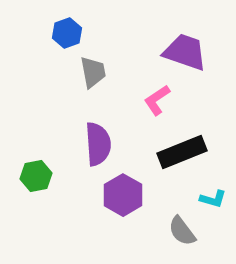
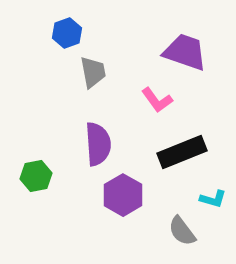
pink L-shape: rotated 92 degrees counterclockwise
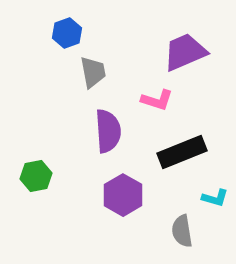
purple trapezoid: rotated 42 degrees counterclockwise
pink L-shape: rotated 36 degrees counterclockwise
purple semicircle: moved 10 px right, 13 px up
cyan L-shape: moved 2 px right, 1 px up
gray semicircle: rotated 28 degrees clockwise
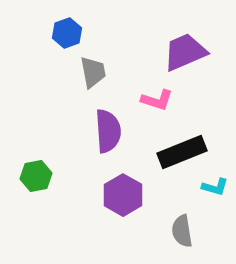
cyan L-shape: moved 11 px up
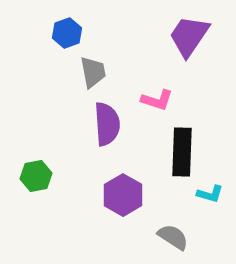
purple trapezoid: moved 4 px right, 16 px up; rotated 33 degrees counterclockwise
purple semicircle: moved 1 px left, 7 px up
black rectangle: rotated 66 degrees counterclockwise
cyan L-shape: moved 5 px left, 7 px down
gray semicircle: moved 9 px left, 6 px down; rotated 132 degrees clockwise
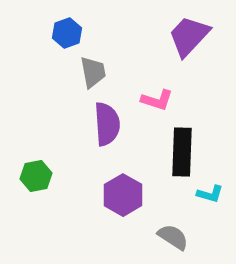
purple trapezoid: rotated 9 degrees clockwise
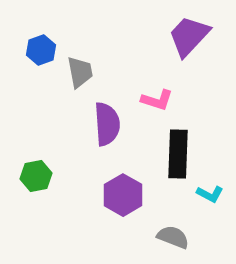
blue hexagon: moved 26 px left, 17 px down
gray trapezoid: moved 13 px left
black rectangle: moved 4 px left, 2 px down
cyan L-shape: rotated 12 degrees clockwise
gray semicircle: rotated 12 degrees counterclockwise
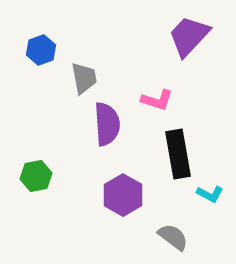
gray trapezoid: moved 4 px right, 6 px down
black rectangle: rotated 12 degrees counterclockwise
gray semicircle: rotated 16 degrees clockwise
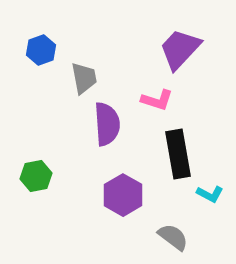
purple trapezoid: moved 9 px left, 13 px down
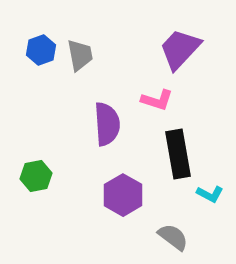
gray trapezoid: moved 4 px left, 23 px up
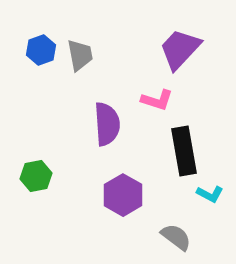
black rectangle: moved 6 px right, 3 px up
gray semicircle: moved 3 px right
